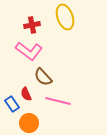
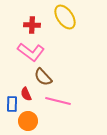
yellow ellipse: rotated 15 degrees counterclockwise
red cross: rotated 14 degrees clockwise
pink L-shape: moved 2 px right, 1 px down
blue rectangle: rotated 35 degrees clockwise
orange circle: moved 1 px left, 2 px up
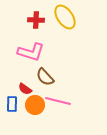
red cross: moved 4 px right, 5 px up
pink L-shape: rotated 20 degrees counterclockwise
brown semicircle: moved 2 px right
red semicircle: moved 1 px left, 5 px up; rotated 32 degrees counterclockwise
orange circle: moved 7 px right, 16 px up
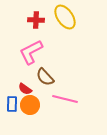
pink L-shape: rotated 136 degrees clockwise
pink line: moved 7 px right, 2 px up
orange circle: moved 5 px left
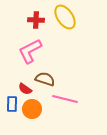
pink L-shape: moved 1 px left, 1 px up
brown semicircle: moved 2 px down; rotated 150 degrees clockwise
orange circle: moved 2 px right, 4 px down
